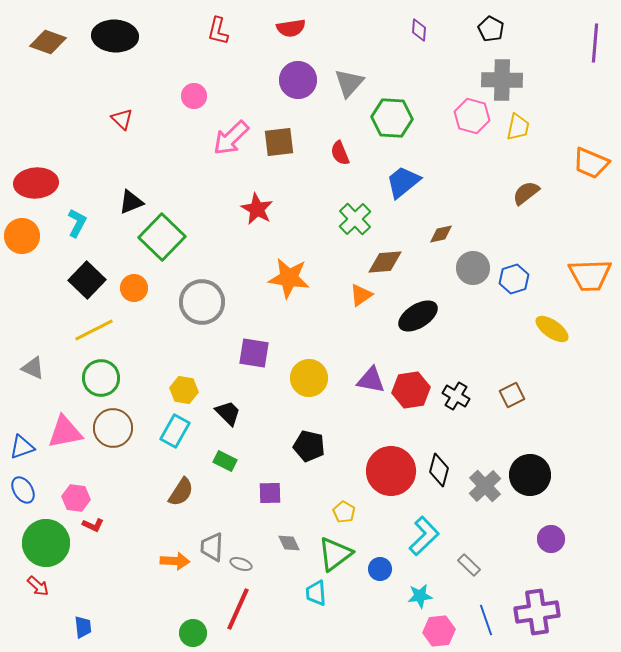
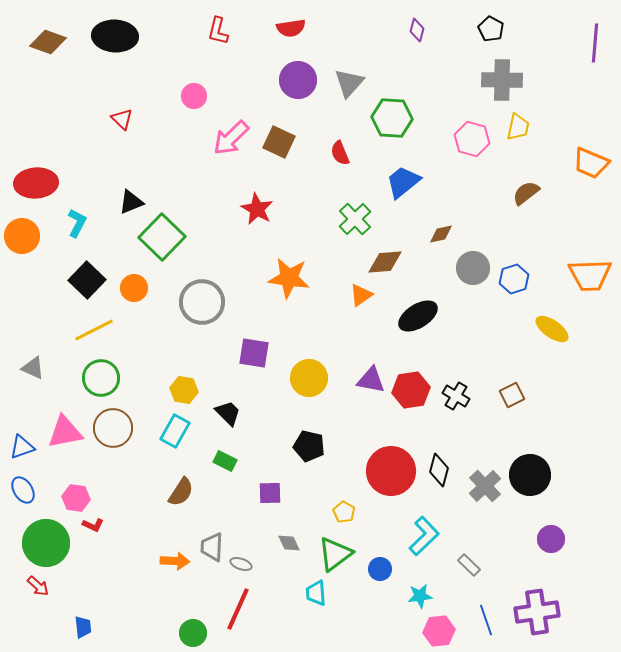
purple diamond at (419, 30): moved 2 px left; rotated 10 degrees clockwise
pink hexagon at (472, 116): moved 23 px down
brown square at (279, 142): rotated 32 degrees clockwise
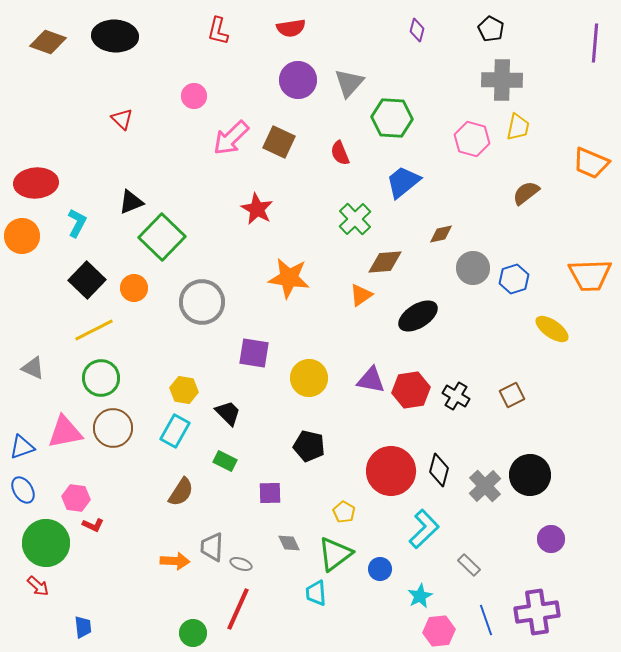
cyan L-shape at (424, 536): moved 7 px up
cyan star at (420, 596): rotated 20 degrees counterclockwise
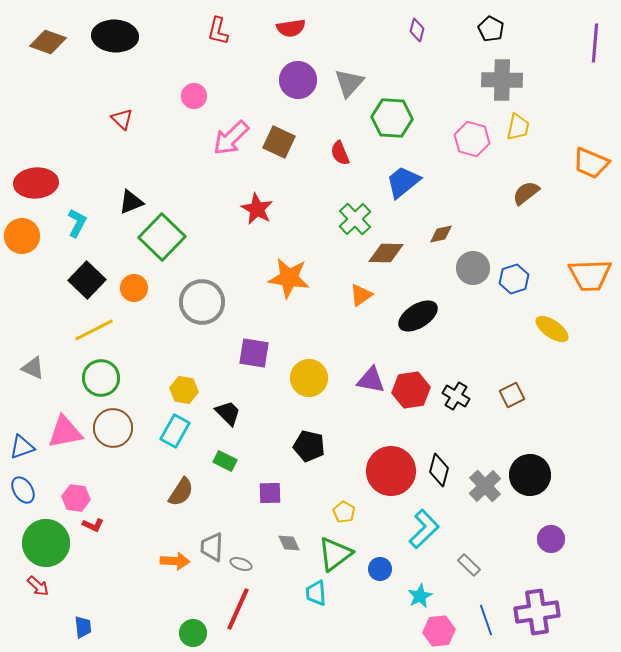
brown diamond at (385, 262): moved 1 px right, 9 px up; rotated 6 degrees clockwise
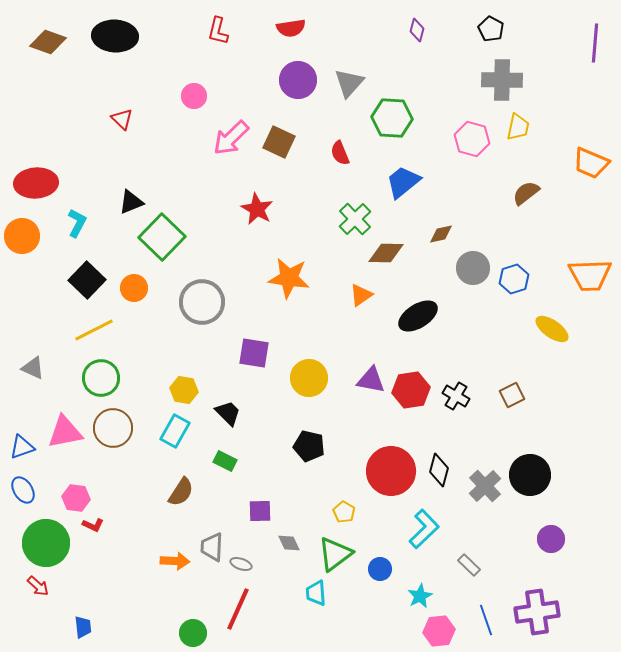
purple square at (270, 493): moved 10 px left, 18 px down
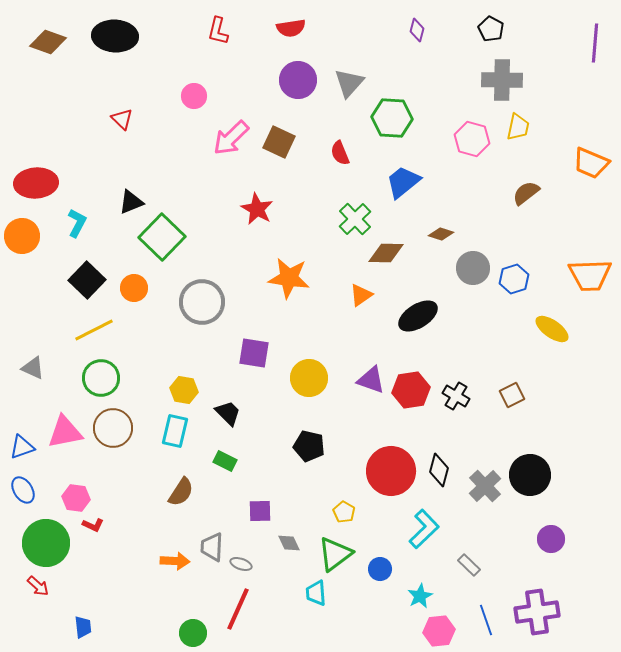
brown diamond at (441, 234): rotated 30 degrees clockwise
purple triangle at (371, 380): rotated 8 degrees clockwise
cyan rectangle at (175, 431): rotated 16 degrees counterclockwise
